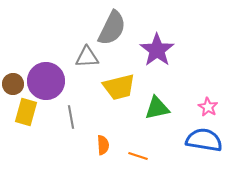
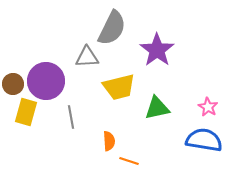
orange semicircle: moved 6 px right, 4 px up
orange line: moved 9 px left, 5 px down
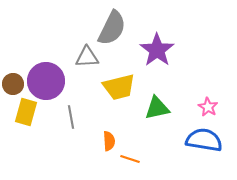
orange line: moved 1 px right, 2 px up
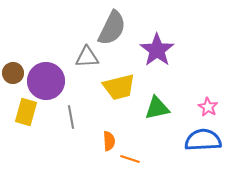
brown circle: moved 11 px up
blue semicircle: moved 1 px left; rotated 12 degrees counterclockwise
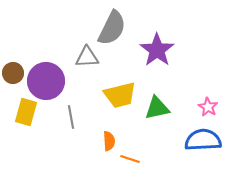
yellow trapezoid: moved 1 px right, 8 px down
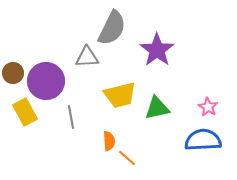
yellow rectangle: moved 1 px left; rotated 44 degrees counterclockwise
orange line: moved 3 px left, 1 px up; rotated 24 degrees clockwise
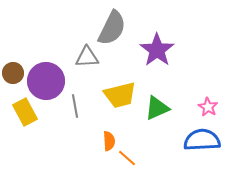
green triangle: rotated 12 degrees counterclockwise
gray line: moved 4 px right, 11 px up
blue semicircle: moved 1 px left
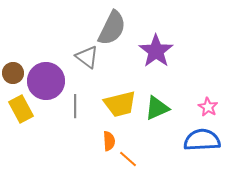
purple star: moved 1 px left, 1 px down
gray triangle: rotated 40 degrees clockwise
yellow trapezoid: moved 9 px down
gray line: rotated 10 degrees clockwise
yellow rectangle: moved 4 px left, 3 px up
orange line: moved 1 px right, 1 px down
